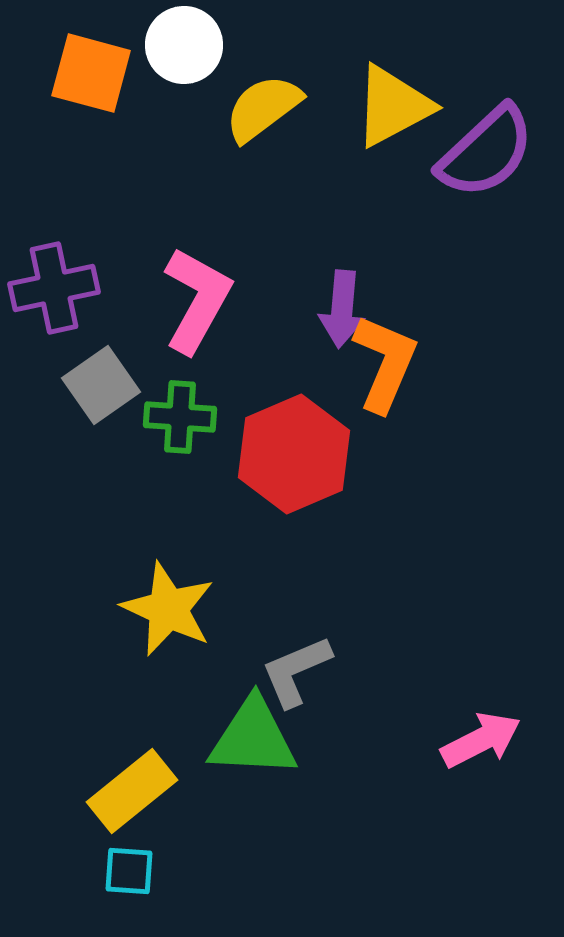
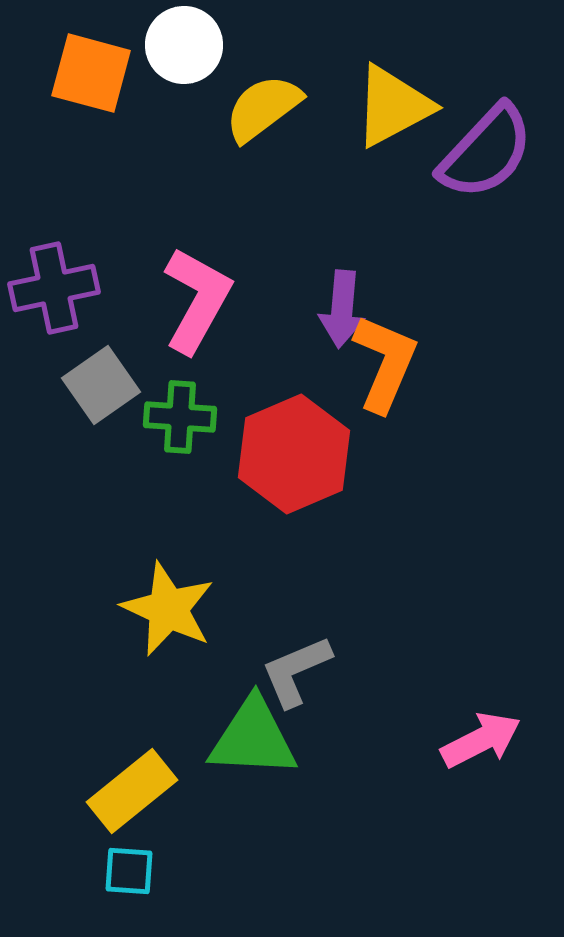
purple semicircle: rotated 4 degrees counterclockwise
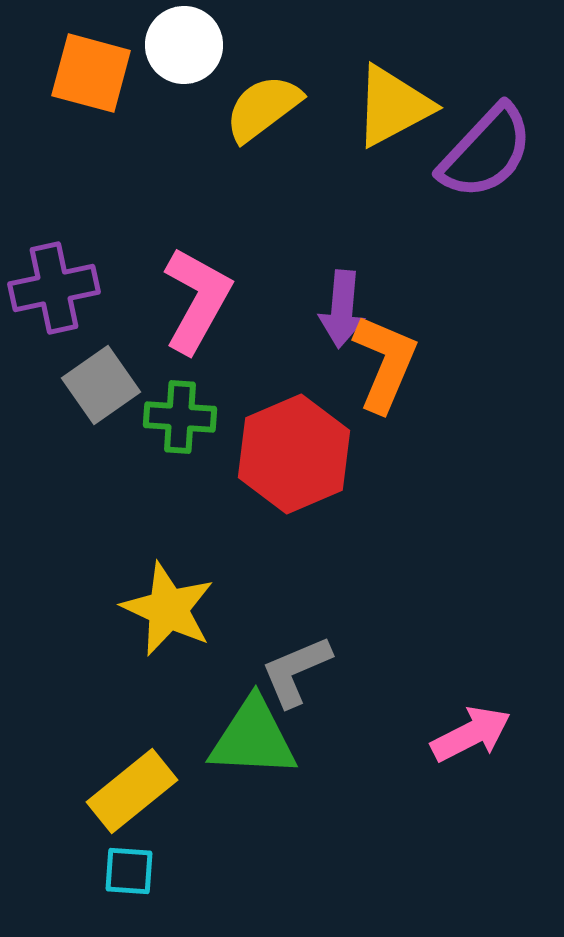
pink arrow: moved 10 px left, 6 px up
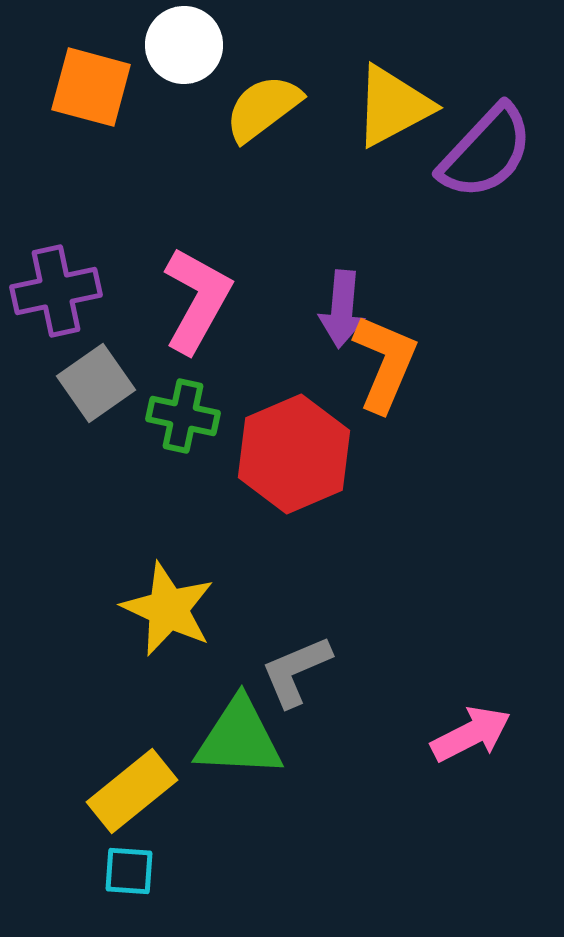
orange square: moved 14 px down
purple cross: moved 2 px right, 3 px down
gray square: moved 5 px left, 2 px up
green cross: moved 3 px right, 1 px up; rotated 8 degrees clockwise
green triangle: moved 14 px left
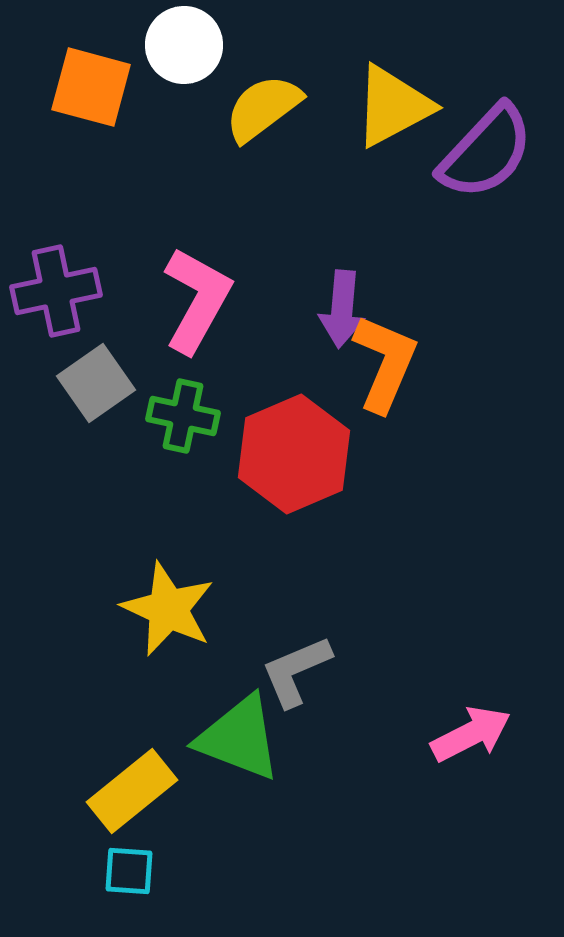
green triangle: rotated 18 degrees clockwise
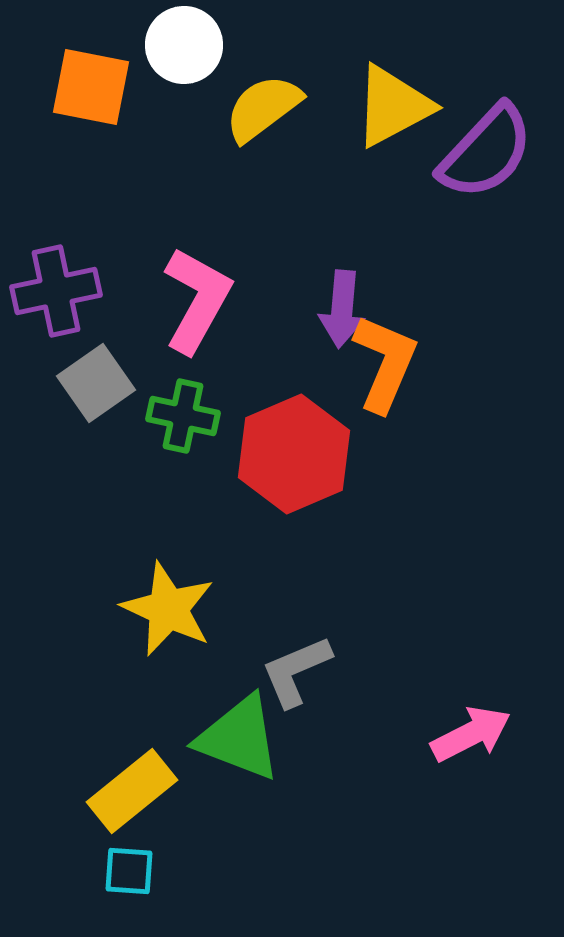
orange square: rotated 4 degrees counterclockwise
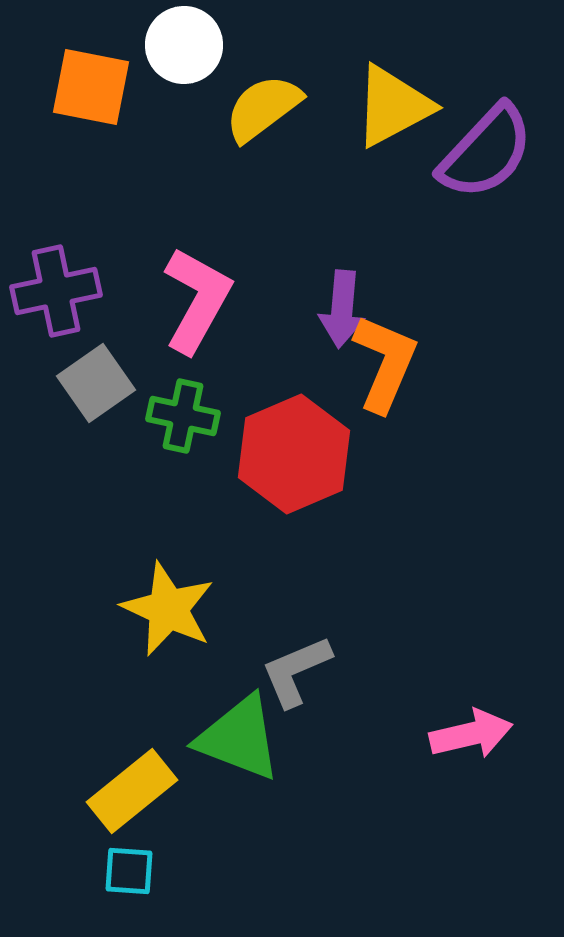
pink arrow: rotated 14 degrees clockwise
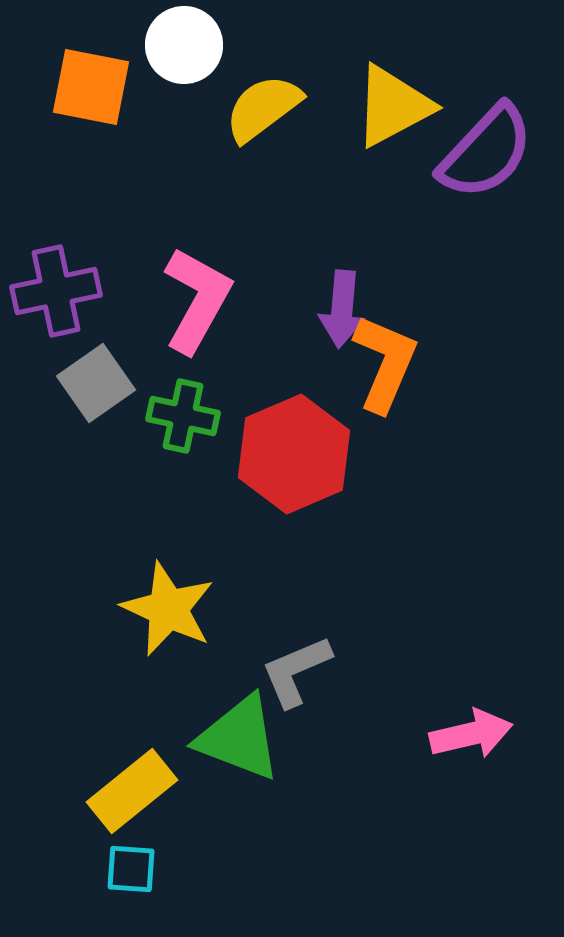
cyan square: moved 2 px right, 2 px up
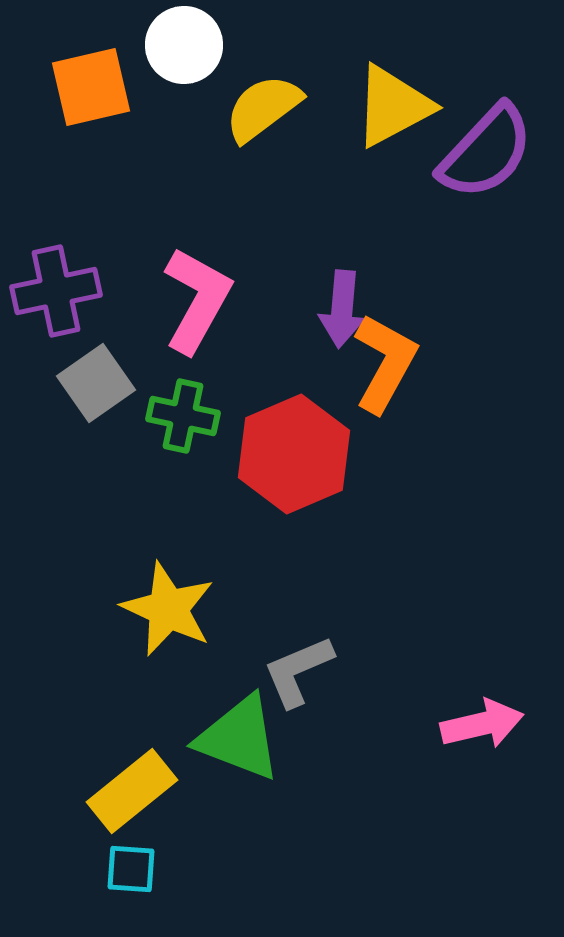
orange square: rotated 24 degrees counterclockwise
orange L-shape: rotated 6 degrees clockwise
gray L-shape: moved 2 px right
pink arrow: moved 11 px right, 10 px up
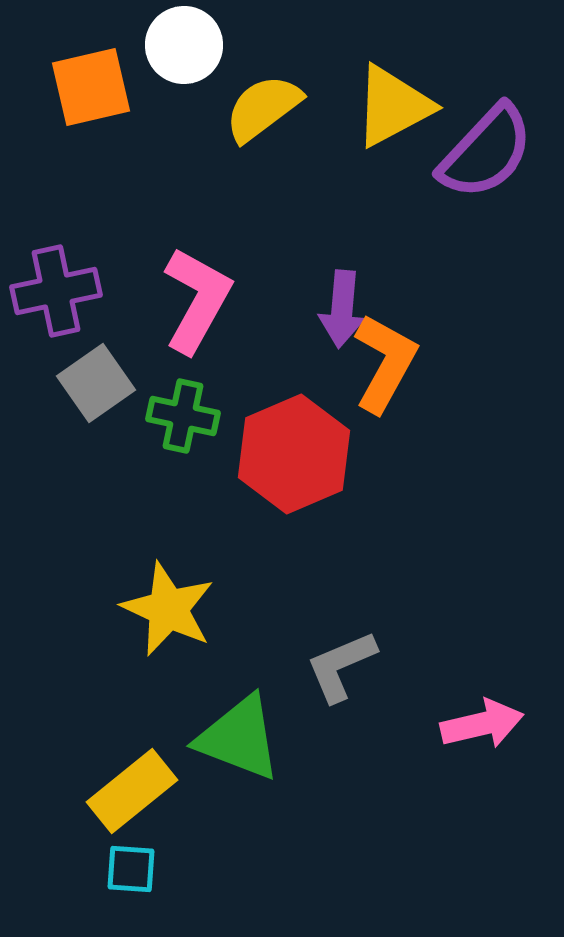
gray L-shape: moved 43 px right, 5 px up
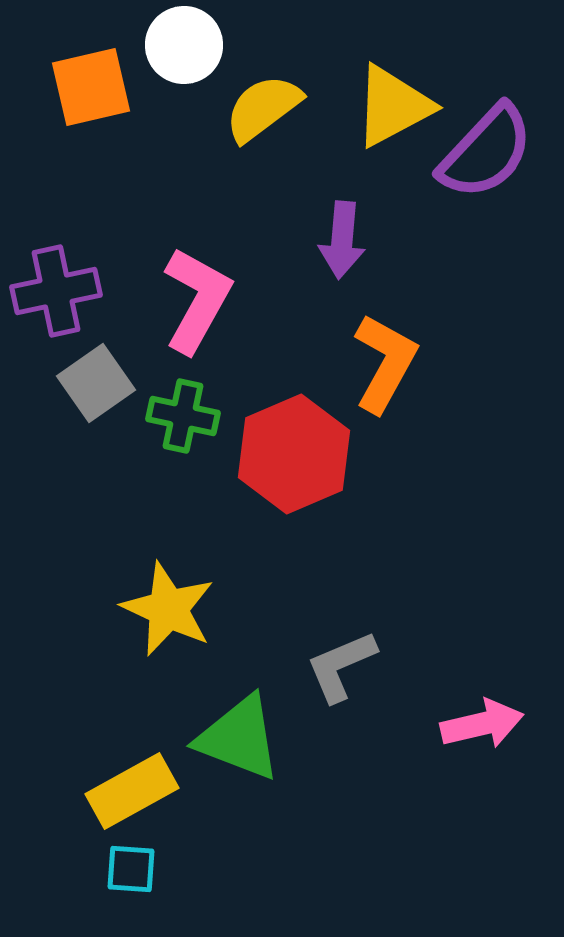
purple arrow: moved 69 px up
yellow rectangle: rotated 10 degrees clockwise
